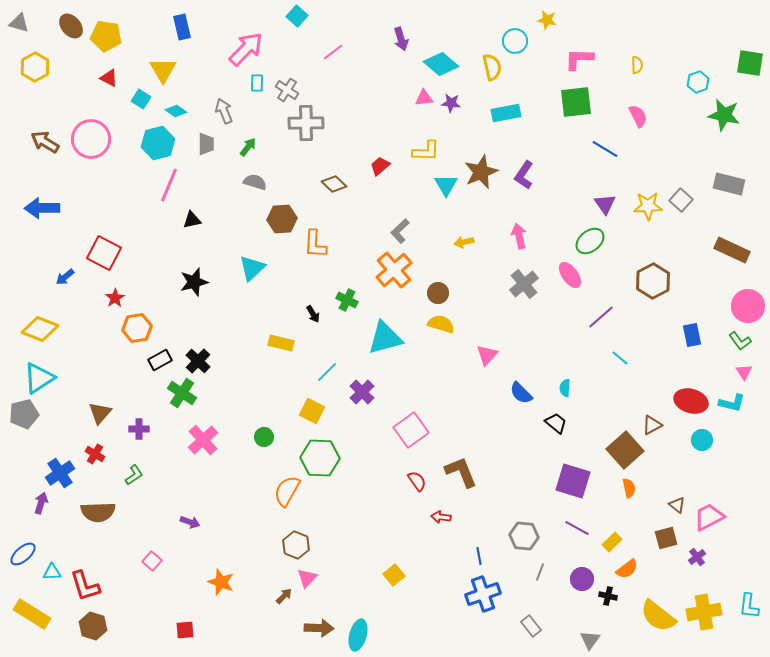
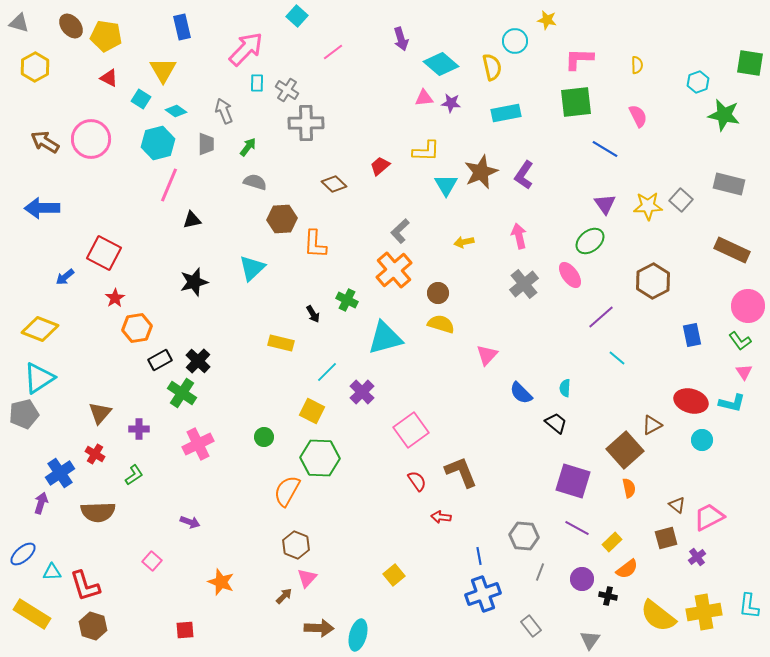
cyan line at (620, 358): moved 3 px left
pink cross at (203, 440): moved 5 px left, 4 px down; rotated 16 degrees clockwise
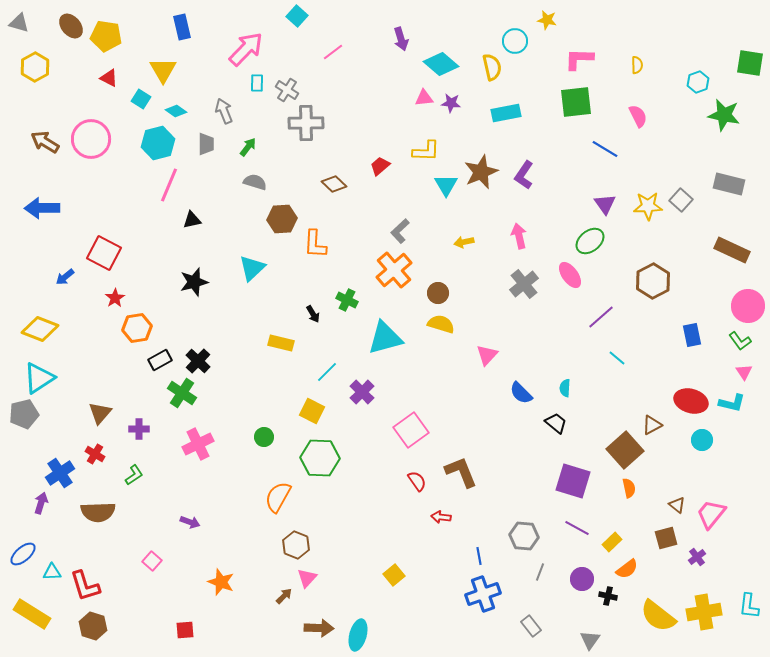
orange semicircle at (287, 491): moved 9 px left, 6 px down
pink trapezoid at (709, 517): moved 2 px right, 3 px up; rotated 24 degrees counterclockwise
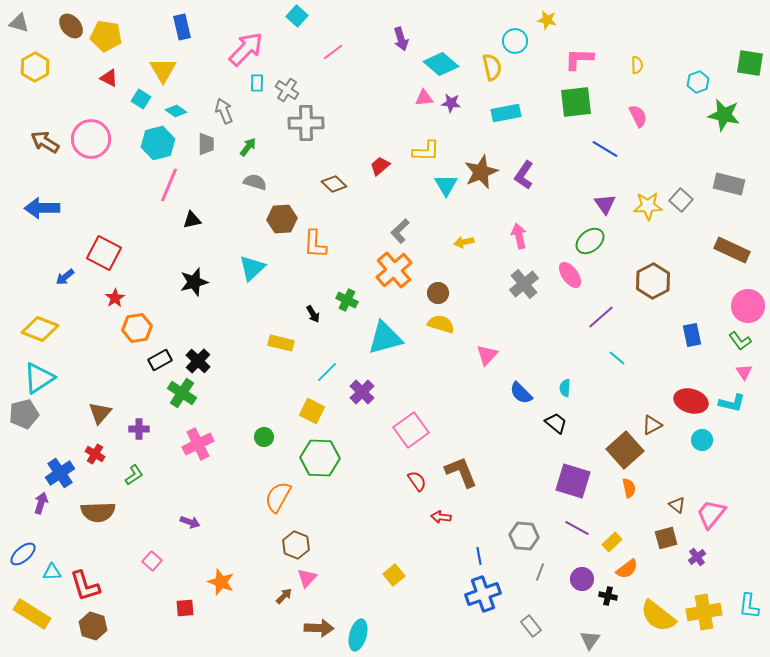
red square at (185, 630): moved 22 px up
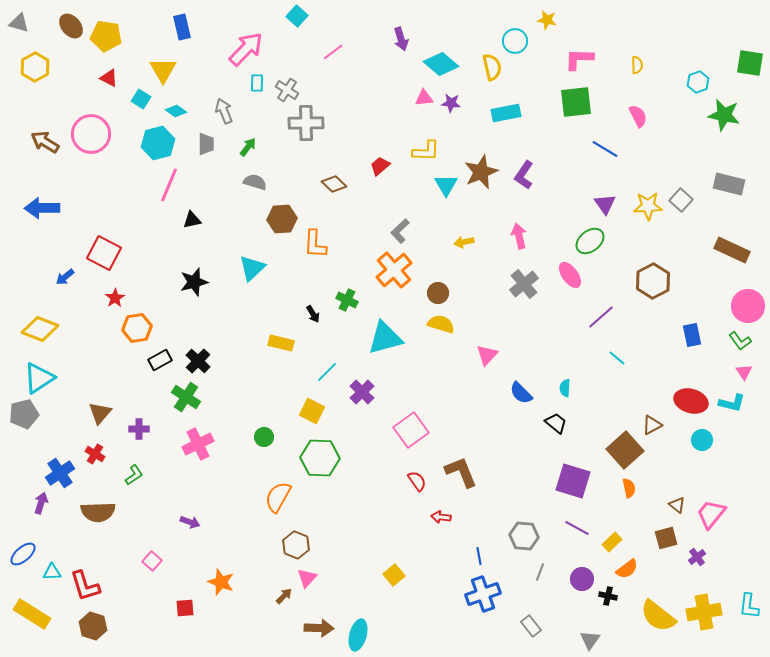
pink circle at (91, 139): moved 5 px up
green cross at (182, 393): moved 4 px right, 4 px down
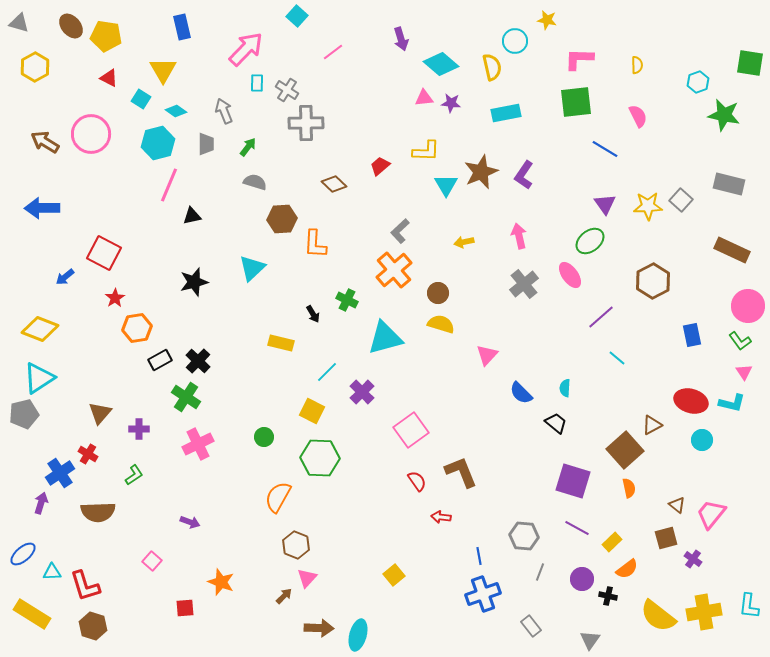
black triangle at (192, 220): moved 4 px up
red cross at (95, 454): moved 7 px left
purple cross at (697, 557): moved 4 px left, 2 px down; rotated 18 degrees counterclockwise
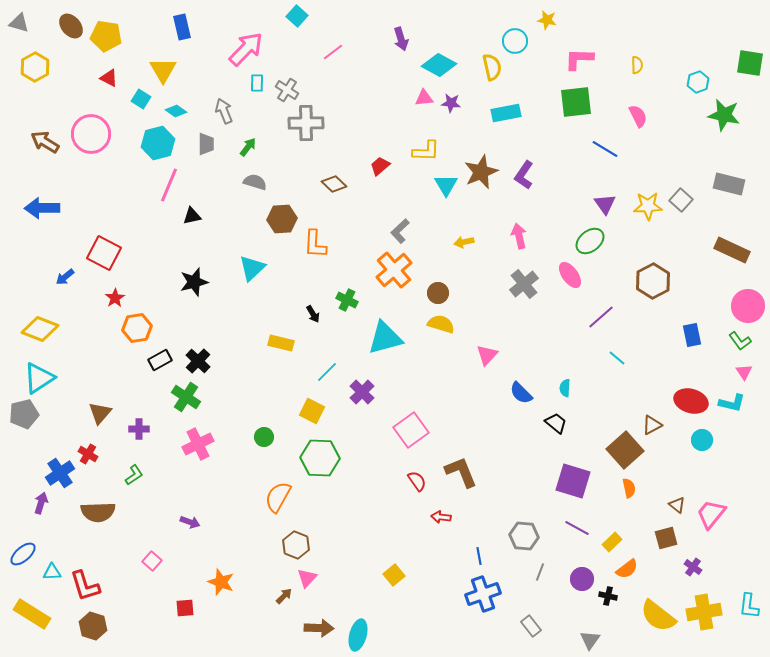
cyan diamond at (441, 64): moved 2 px left, 1 px down; rotated 12 degrees counterclockwise
purple cross at (693, 559): moved 8 px down
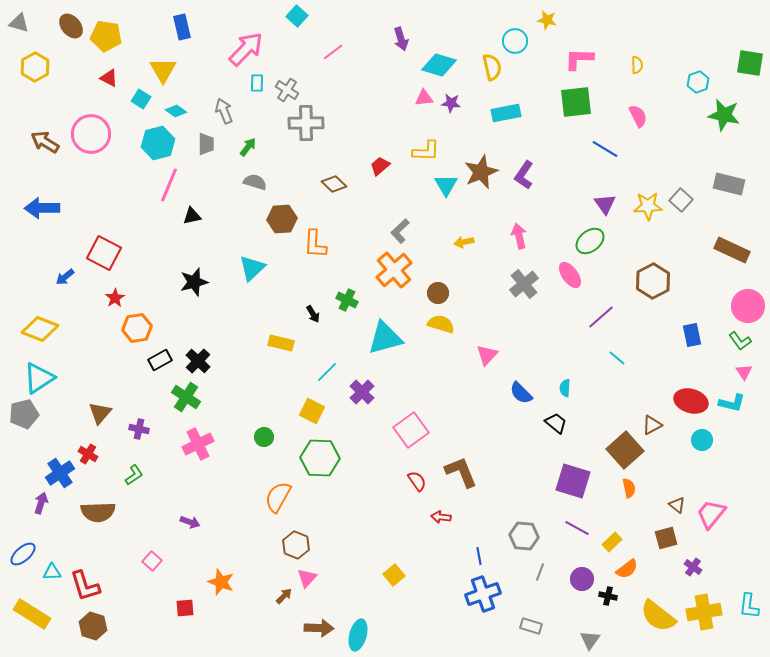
cyan diamond at (439, 65): rotated 12 degrees counterclockwise
purple cross at (139, 429): rotated 12 degrees clockwise
gray rectangle at (531, 626): rotated 35 degrees counterclockwise
